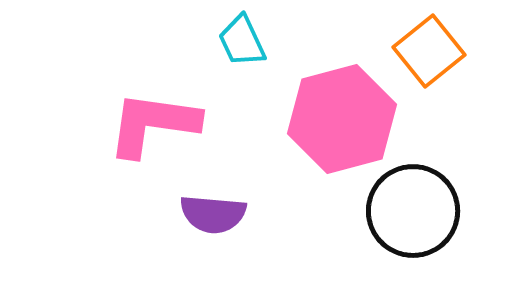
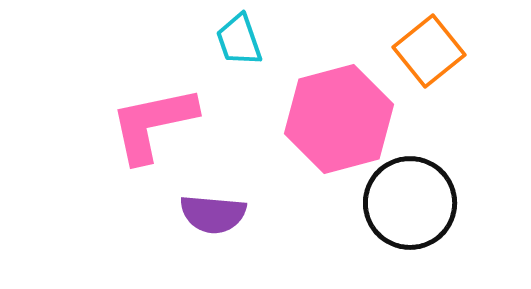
cyan trapezoid: moved 3 px left, 1 px up; rotated 6 degrees clockwise
pink hexagon: moved 3 px left
pink L-shape: rotated 20 degrees counterclockwise
black circle: moved 3 px left, 8 px up
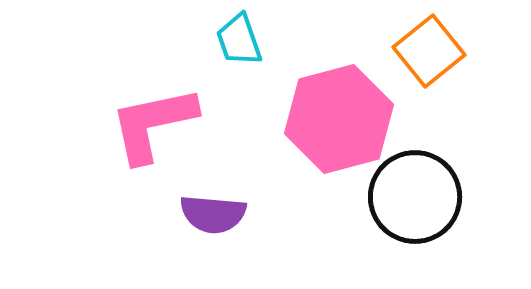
black circle: moved 5 px right, 6 px up
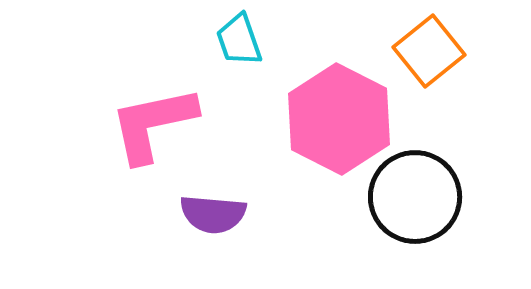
pink hexagon: rotated 18 degrees counterclockwise
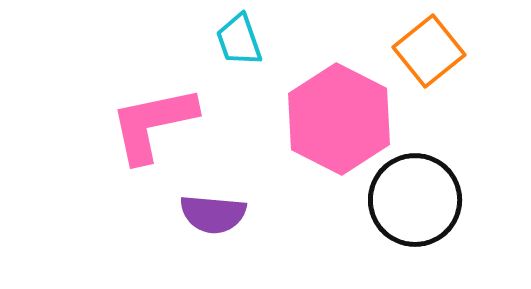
black circle: moved 3 px down
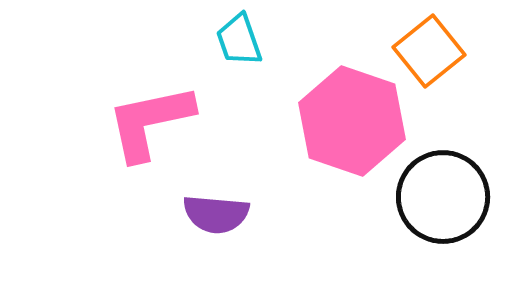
pink hexagon: moved 13 px right, 2 px down; rotated 8 degrees counterclockwise
pink L-shape: moved 3 px left, 2 px up
black circle: moved 28 px right, 3 px up
purple semicircle: moved 3 px right
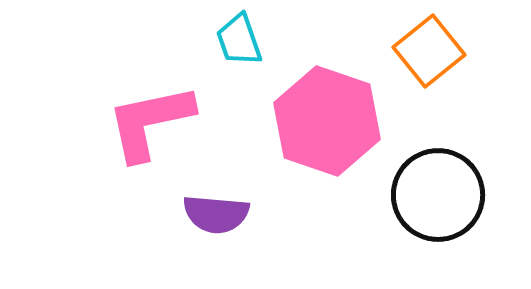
pink hexagon: moved 25 px left
black circle: moved 5 px left, 2 px up
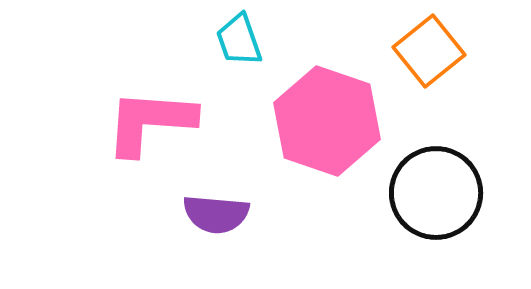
pink L-shape: rotated 16 degrees clockwise
black circle: moved 2 px left, 2 px up
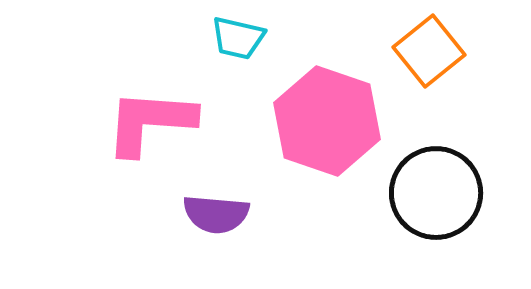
cyan trapezoid: moved 1 px left, 2 px up; rotated 58 degrees counterclockwise
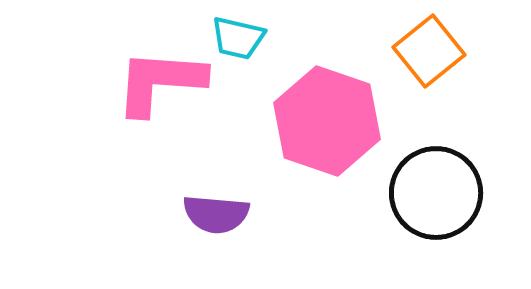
pink L-shape: moved 10 px right, 40 px up
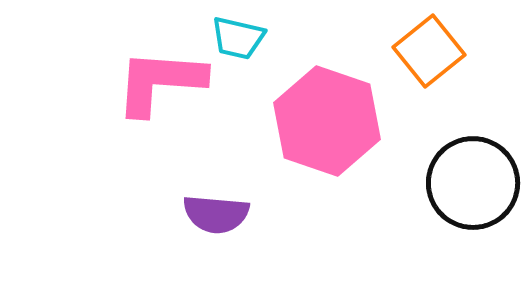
black circle: moved 37 px right, 10 px up
